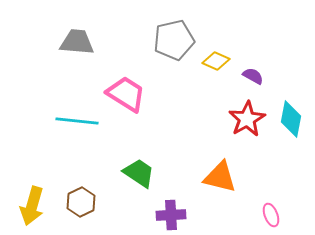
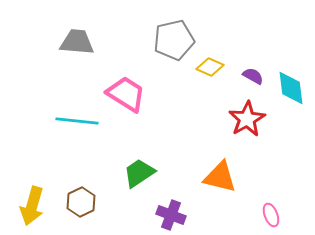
yellow diamond: moved 6 px left, 6 px down
cyan diamond: moved 31 px up; rotated 18 degrees counterclockwise
green trapezoid: rotated 68 degrees counterclockwise
purple cross: rotated 24 degrees clockwise
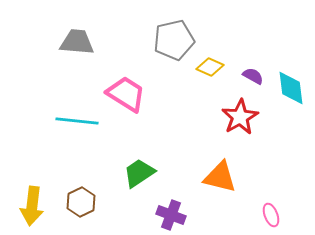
red star: moved 7 px left, 2 px up
yellow arrow: rotated 9 degrees counterclockwise
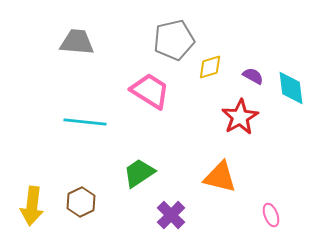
yellow diamond: rotated 40 degrees counterclockwise
pink trapezoid: moved 24 px right, 3 px up
cyan line: moved 8 px right, 1 px down
purple cross: rotated 24 degrees clockwise
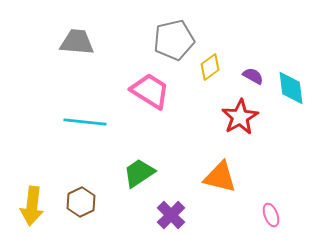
yellow diamond: rotated 20 degrees counterclockwise
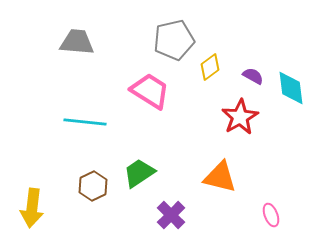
brown hexagon: moved 12 px right, 16 px up
yellow arrow: moved 2 px down
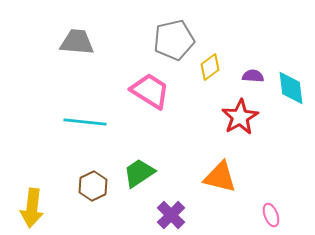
purple semicircle: rotated 25 degrees counterclockwise
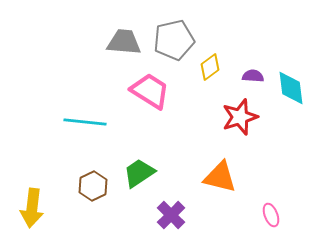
gray trapezoid: moved 47 px right
red star: rotated 12 degrees clockwise
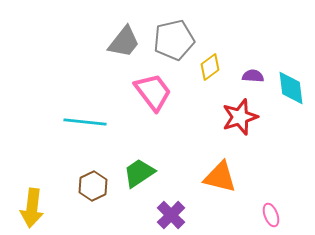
gray trapezoid: rotated 123 degrees clockwise
pink trapezoid: moved 3 px right, 1 px down; rotated 21 degrees clockwise
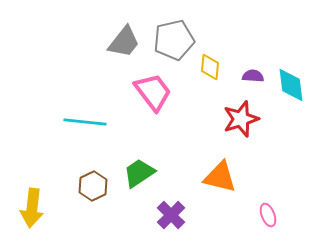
yellow diamond: rotated 48 degrees counterclockwise
cyan diamond: moved 3 px up
red star: moved 1 px right, 2 px down
pink ellipse: moved 3 px left
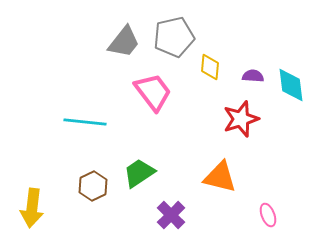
gray pentagon: moved 3 px up
